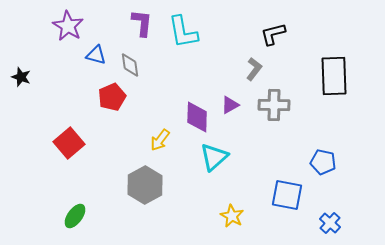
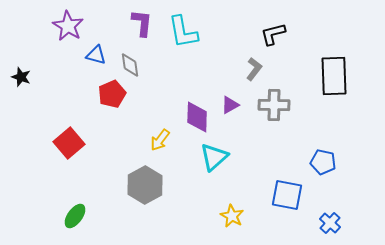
red pentagon: moved 3 px up
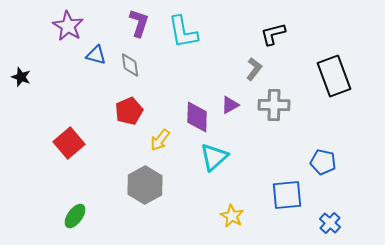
purple L-shape: moved 3 px left; rotated 12 degrees clockwise
black rectangle: rotated 18 degrees counterclockwise
red pentagon: moved 17 px right, 17 px down
blue square: rotated 16 degrees counterclockwise
